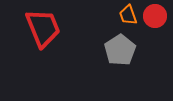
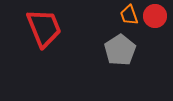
orange trapezoid: moved 1 px right
red trapezoid: moved 1 px right
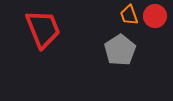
red trapezoid: moved 1 px left, 1 px down
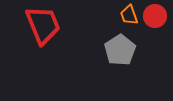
red trapezoid: moved 4 px up
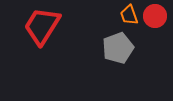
red trapezoid: moved 1 px left, 1 px down; rotated 126 degrees counterclockwise
gray pentagon: moved 2 px left, 2 px up; rotated 12 degrees clockwise
